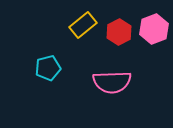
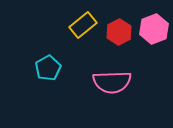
cyan pentagon: rotated 15 degrees counterclockwise
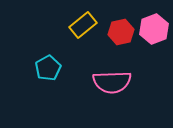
red hexagon: moved 2 px right; rotated 15 degrees clockwise
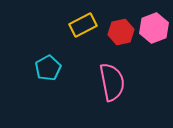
yellow rectangle: rotated 12 degrees clockwise
pink hexagon: moved 1 px up
pink semicircle: rotated 99 degrees counterclockwise
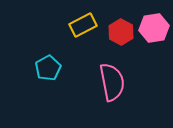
pink hexagon: rotated 12 degrees clockwise
red hexagon: rotated 20 degrees counterclockwise
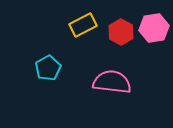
pink semicircle: rotated 72 degrees counterclockwise
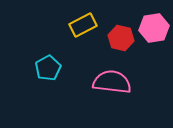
red hexagon: moved 6 px down; rotated 15 degrees counterclockwise
